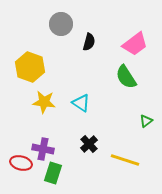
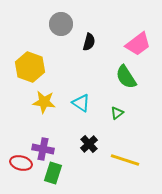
pink trapezoid: moved 3 px right
green triangle: moved 29 px left, 8 px up
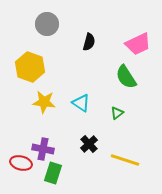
gray circle: moved 14 px left
pink trapezoid: rotated 12 degrees clockwise
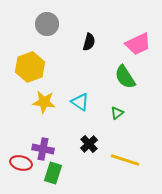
yellow hexagon: rotated 20 degrees clockwise
green semicircle: moved 1 px left
cyan triangle: moved 1 px left, 1 px up
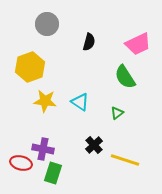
yellow star: moved 1 px right, 1 px up
black cross: moved 5 px right, 1 px down
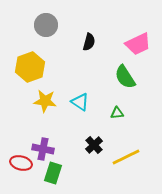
gray circle: moved 1 px left, 1 px down
green triangle: rotated 32 degrees clockwise
yellow line: moved 1 px right, 3 px up; rotated 44 degrees counterclockwise
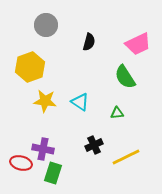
black cross: rotated 18 degrees clockwise
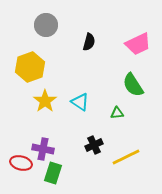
green semicircle: moved 8 px right, 8 px down
yellow star: rotated 30 degrees clockwise
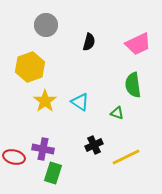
green semicircle: rotated 25 degrees clockwise
green triangle: rotated 24 degrees clockwise
red ellipse: moved 7 px left, 6 px up
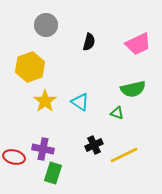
green semicircle: moved 4 px down; rotated 95 degrees counterclockwise
yellow line: moved 2 px left, 2 px up
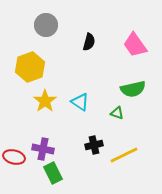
pink trapezoid: moved 3 px left, 1 px down; rotated 80 degrees clockwise
black cross: rotated 12 degrees clockwise
green rectangle: rotated 45 degrees counterclockwise
